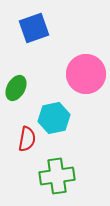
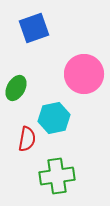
pink circle: moved 2 px left
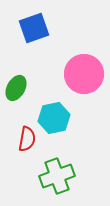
green cross: rotated 12 degrees counterclockwise
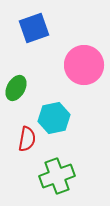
pink circle: moved 9 px up
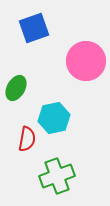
pink circle: moved 2 px right, 4 px up
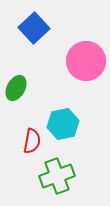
blue square: rotated 24 degrees counterclockwise
cyan hexagon: moved 9 px right, 6 px down
red semicircle: moved 5 px right, 2 px down
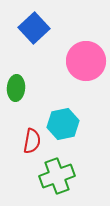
green ellipse: rotated 25 degrees counterclockwise
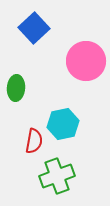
red semicircle: moved 2 px right
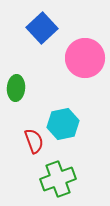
blue square: moved 8 px right
pink circle: moved 1 px left, 3 px up
red semicircle: rotated 30 degrees counterclockwise
green cross: moved 1 px right, 3 px down
